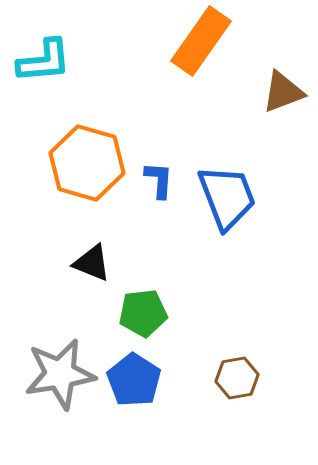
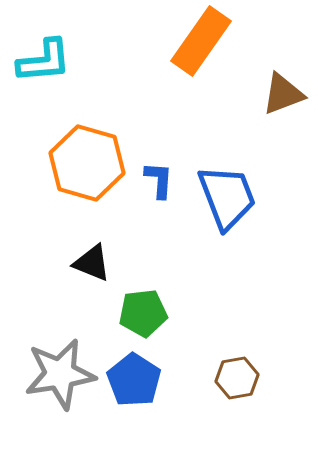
brown triangle: moved 2 px down
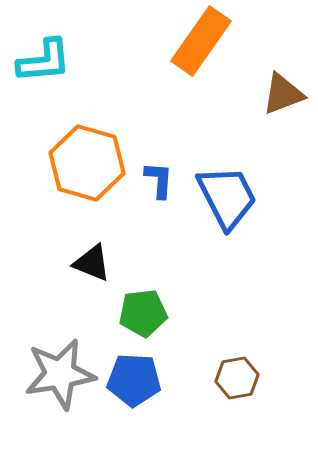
blue trapezoid: rotated 6 degrees counterclockwise
blue pentagon: rotated 30 degrees counterclockwise
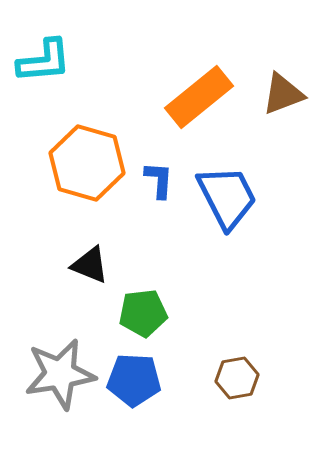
orange rectangle: moved 2 px left, 56 px down; rotated 16 degrees clockwise
black triangle: moved 2 px left, 2 px down
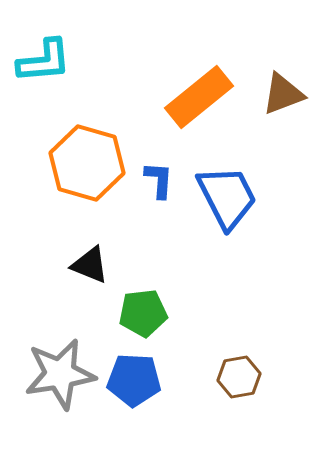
brown hexagon: moved 2 px right, 1 px up
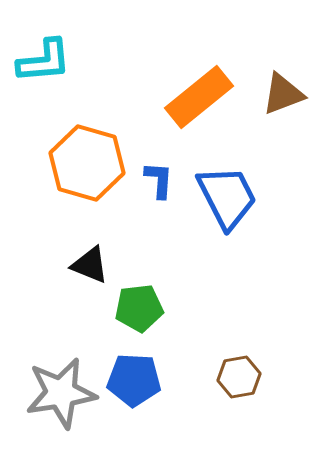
green pentagon: moved 4 px left, 5 px up
gray star: moved 1 px right, 19 px down
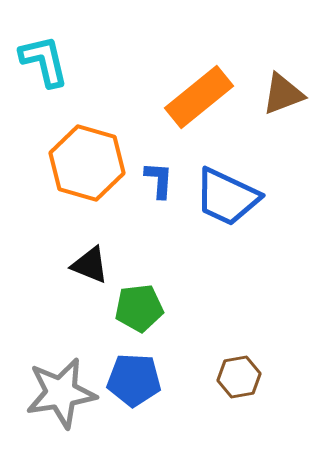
cyan L-shape: rotated 98 degrees counterclockwise
blue trapezoid: rotated 142 degrees clockwise
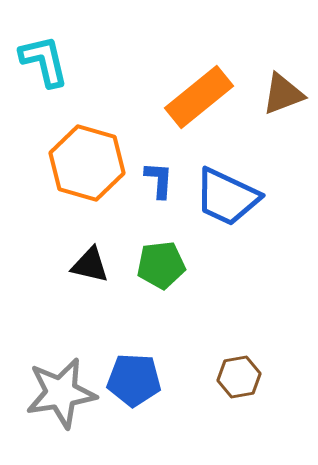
black triangle: rotated 9 degrees counterclockwise
green pentagon: moved 22 px right, 43 px up
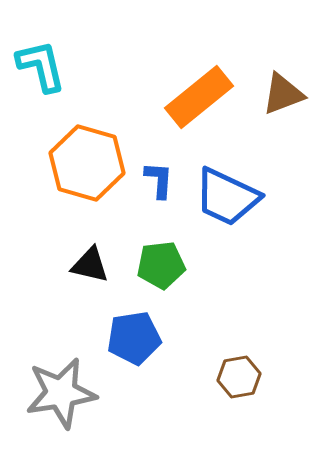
cyan L-shape: moved 3 px left, 5 px down
blue pentagon: moved 42 px up; rotated 12 degrees counterclockwise
